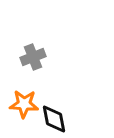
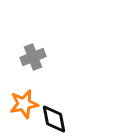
orange star: rotated 16 degrees counterclockwise
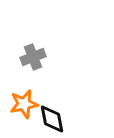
black diamond: moved 2 px left
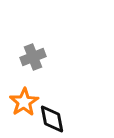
orange star: moved 2 px up; rotated 20 degrees counterclockwise
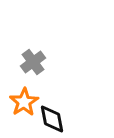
gray cross: moved 5 px down; rotated 15 degrees counterclockwise
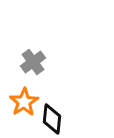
black diamond: rotated 16 degrees clockwise
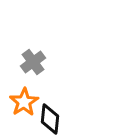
black diamond: moved 2 px left
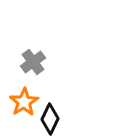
black diamond: rotated 20 degrees clockwise
